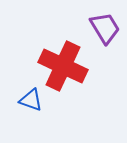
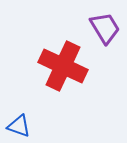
blue triangle: moved 12 px left, 26 px down
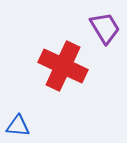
blue triangle: moved 1 px left; rotated 15 degrees counterclockwise
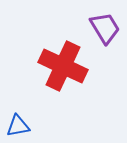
blue triangle: rotated 15 degrees counterclockwise
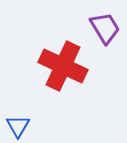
blue triangle: rotated 50 degrees counterclockwise
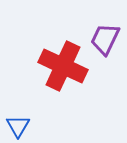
purple trapezoid: moved 11 px down; rotated 124 degrees counterclockwise
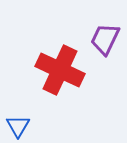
red cross: moved 3 px left, 4 px down
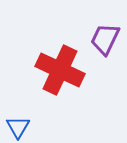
blue triangle: moved 1 px down
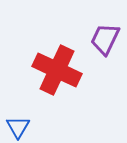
red cross: moved 3 px left
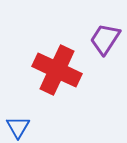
purple trapezoid: rotated 8 degrees clockwise
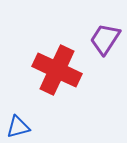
blue triangle: rotated 45 degrees clockwise
